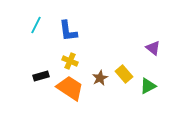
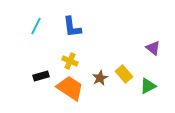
cyan line: moved 1 px down
blue L-shape: moved 4 px right, 4 px up
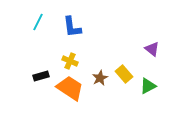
cyan line: moved 2 px right, 4 px up
purple triangle: moved 1 px left, 1 px down
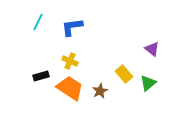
blue L-shape: rotated 90 degrees clockwise
brown star: moved 13 px down
green triangle: moved 3 px up; rotated 12 degrees counterclockwise
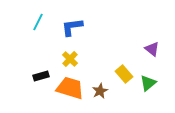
yellow cross: moved 2 px up; rotated 21 degrees clockwise
orange trapezoid: rotated 16 degrees counterclockwise
